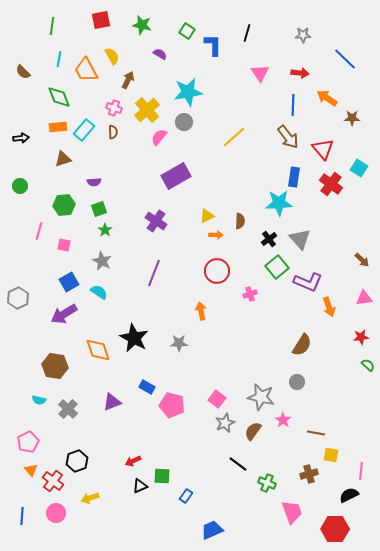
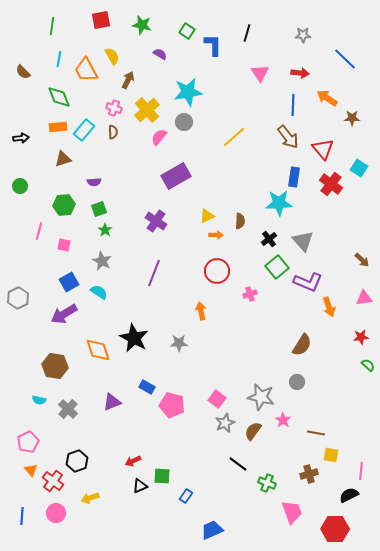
gray triangle at (300, 239): moved 3 px right, 2 px down
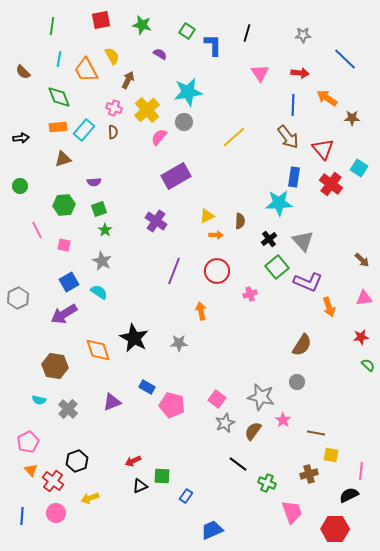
pink line at (39, 231): moved 2 px left, 1 px up; rotated 42 degrees counterclockwise
purple line at (154, 273): moved 20 px right, 2 px up
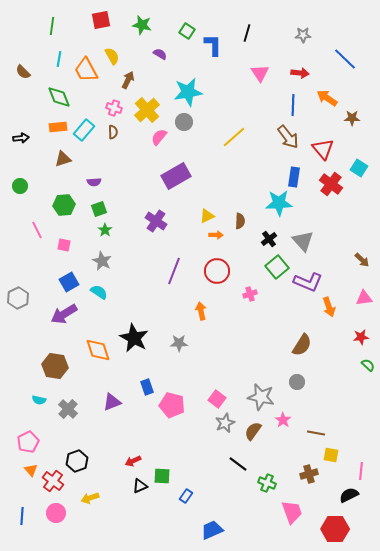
blue rectangle at (147, 387): rotated 42 degrees clockwise
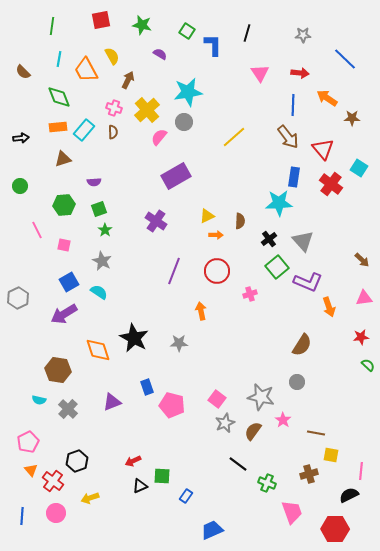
brown hexagon at (55, 366): moved 3 px right, 4 px down
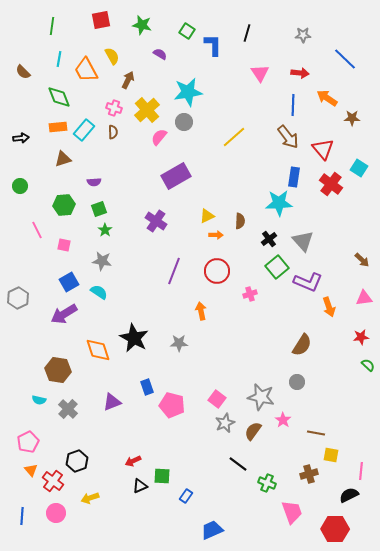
gray star at (102, 261): rotated 18 degrees counterclockwise
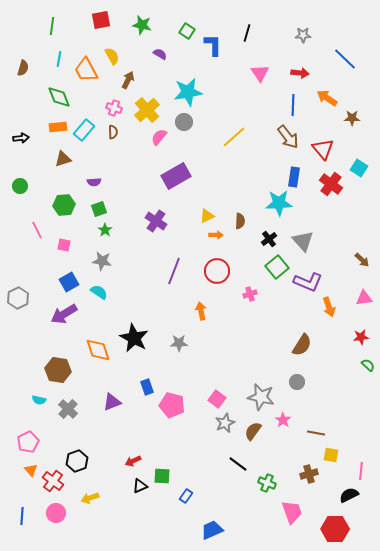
brown semicircle at (23, 72): moved 4 px up; rotated 119 degrees counterclockwise
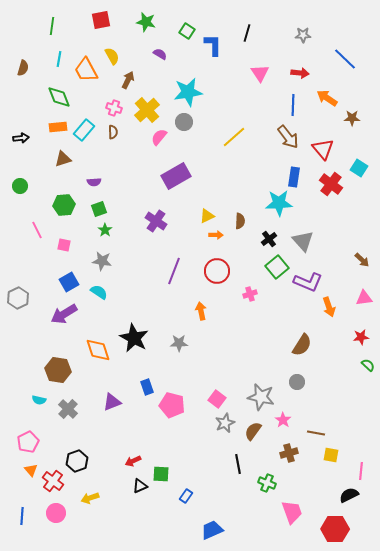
green star at (142, 25): moved 4 px right, 3 px up
black line at (238, 464): rotated 42 degrees clockwise
brown cross at (309, 474): moved 20 px left, 21 px up
green square at (162, 476): moved 1 px left, 2 px up
